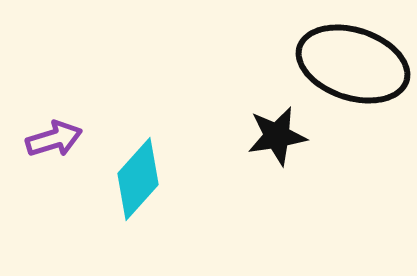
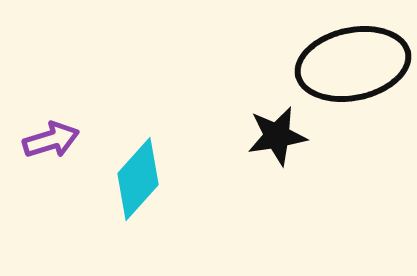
black ellipse: rotated 30 degrees counterclockwise
purple arrow: moved 3 px left, 1 px down
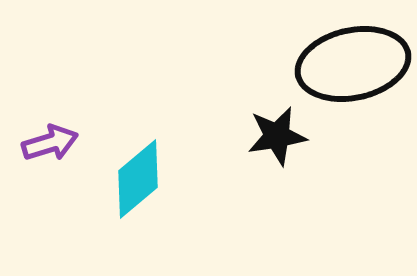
purple arrow: moved 1 px left, 3 px down
cyan diamond: rotated 8 degrees clockwise
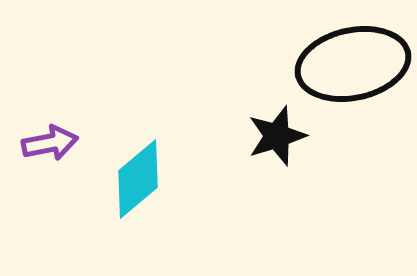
black star: rotated 8 degrees counterclockwise
purple arrow: rotated 6 degrees clockwise
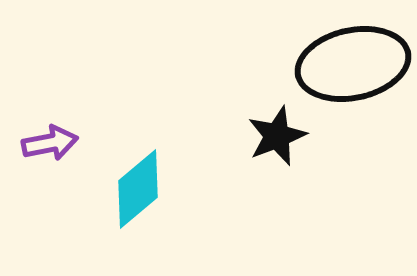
black star: rotated 4 degrees counterclockwise
cyan diamond: moved 10 px down
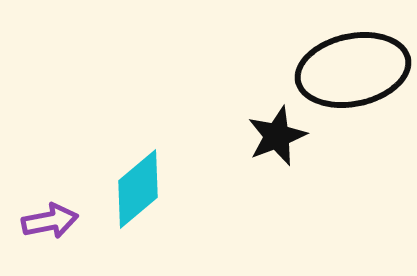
black ellipse: moved 6 px down
purple arrow: moved 78 px down
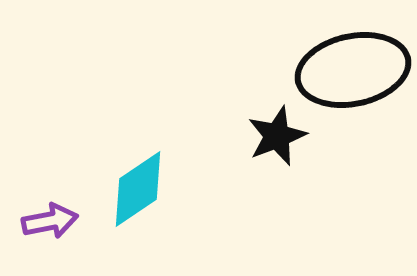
cyan diamond: rotated 6 degrees clockwise
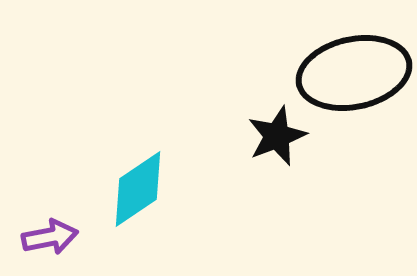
black ellipse: moved 1 px right, 3 px down
purple arrow: moved 16 px down
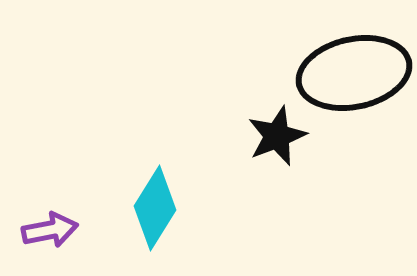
cyan diamond: moved 17 px right, 19 px down; rotated 24 degrees counterclockwise
purple arrow: moved 7 px up
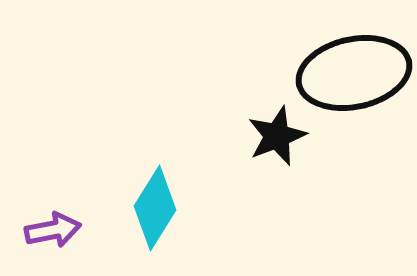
purple arrow: moved 3 px right
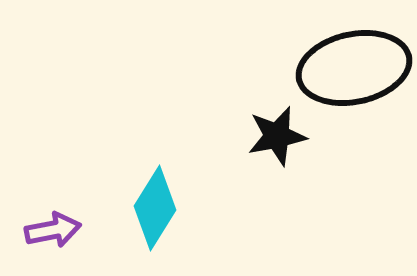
black ellipse: moved 5 px up
black star: rotated 10 degrees clockwise
